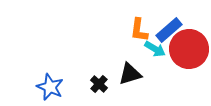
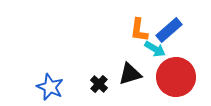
red circle: moved 13 px left, 28 px down
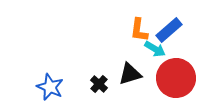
red circle: moved 1 px down
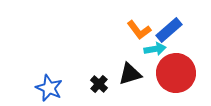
orange L-shape: rotated 45 degrees counterclockwise
cyan arrow: rotated 40 degrees counterclockwise
red circle: moved 5 px up
blue star: moved 1 px left, 1 px down
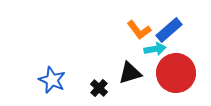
black triangle: moved 1 px up
black cross: moved 4 px down
blue star: moved 3 px right, 8 px up
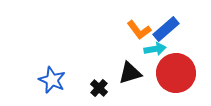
blue rectangle: moved 3 px left, 1 px up
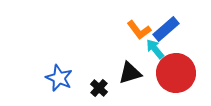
cyan arrow: rotated 120 degrees counterclockwise
blue star: moved 7 px right, 2 px up
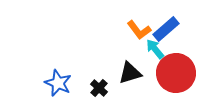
blue star: moved 1 px left, 5 px down
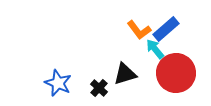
black triangle: moved 5 px left, 1 px down
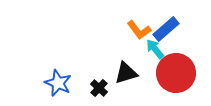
black triangle: moved 1 px right, 1 px up
